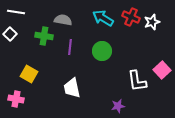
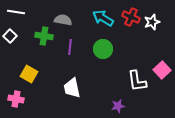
white square: moved 2 px down
green circle: moved 1 px right, 2 px up
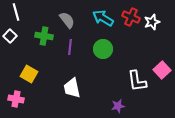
white line: rotated 66 degrees clockwise
gray semicircle: moved 4 px right; rotated 42 degrees clockwise
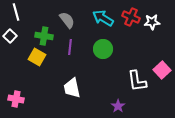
white star: rotated 14 degrees clockwise
yellow square: moved 8 px right, 17 px up
purple star: rotated 24 degrees counterclockwise
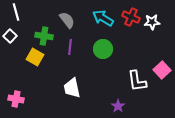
yellow square: moved 2 px left
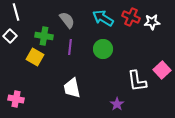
purple star: moved 1 px left, 2 px up
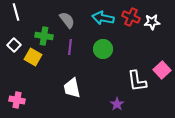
cyan arrow: rotated 20 degrees counterclockwise
white square: moved 4 px right, 9 px down
yellow square: moved 2 px left
pink cross: moved 1 px right, 1 px down
